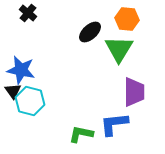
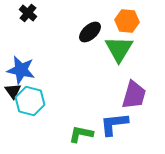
orange hexagon: moved 2 px down
purple trapezoid: moved 3 px down; rotated 16 degrees clockwise
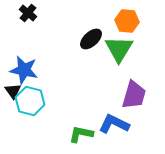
black ellipse: moved 1 px right, 7 px down
blue star: moved 3 px right
blue L-shape: rotated 32 degrees clockwise
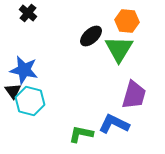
black ellipse: moved 3 px up
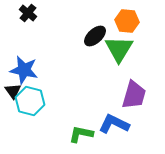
black ellipse: moved 4 px right
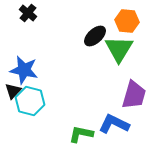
black triangle: rotated 18 degrees clockwise
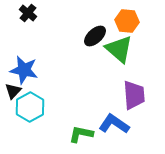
green triangle: rotated 20 degrees counterclockwise
purple trapezoid: rotated 20 degrees counterclockwise
cyan hexagon: moved 6 px down; rotated 16 degrees clockwise
blue L-shape: rotated 8 degrees clockwise
